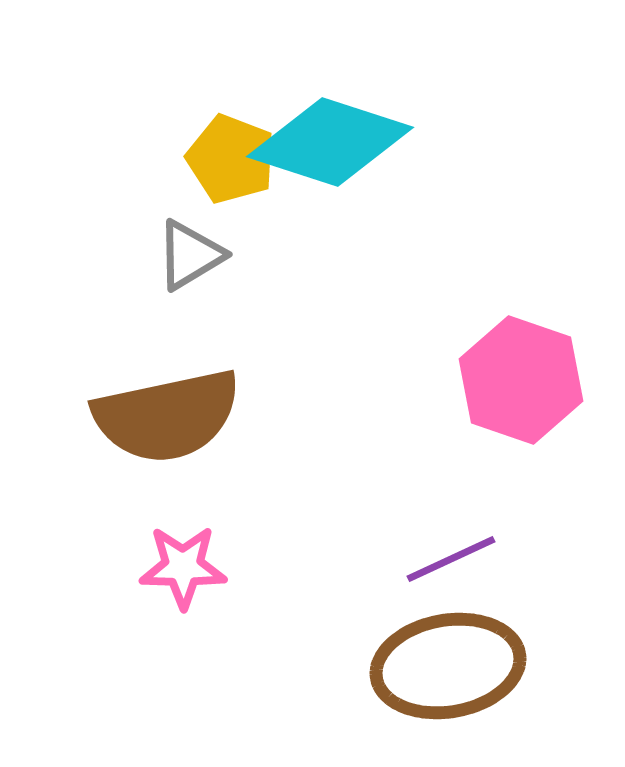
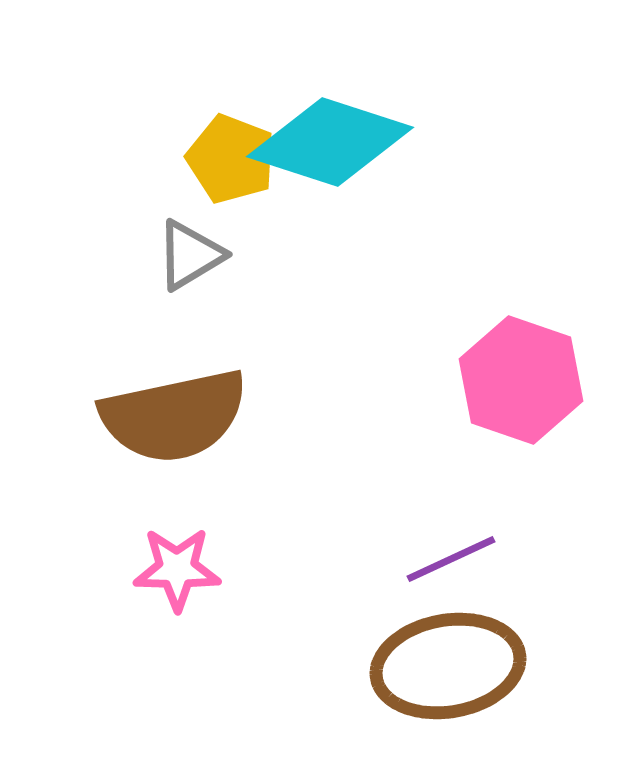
brown semicircle: moved 7 px right
pink star: moved 6 px left, 2 px down
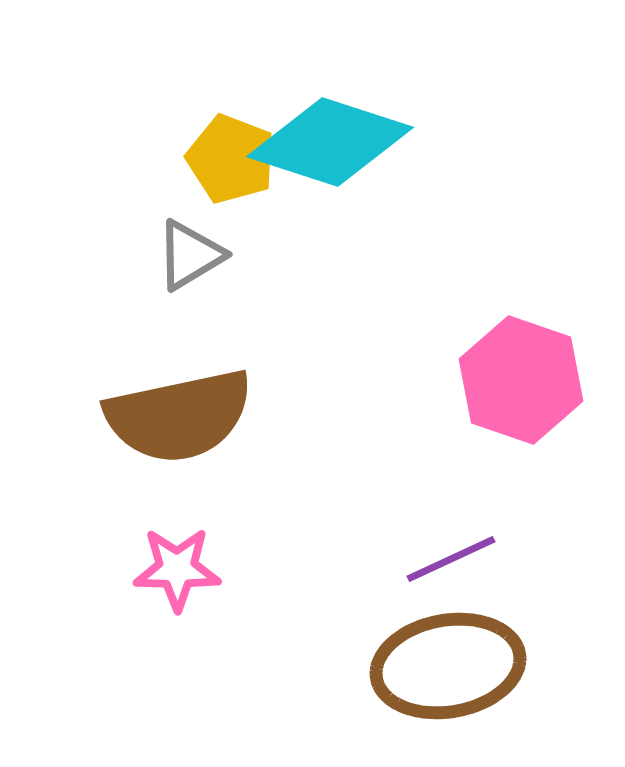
brown semicircle: moved 5 px right
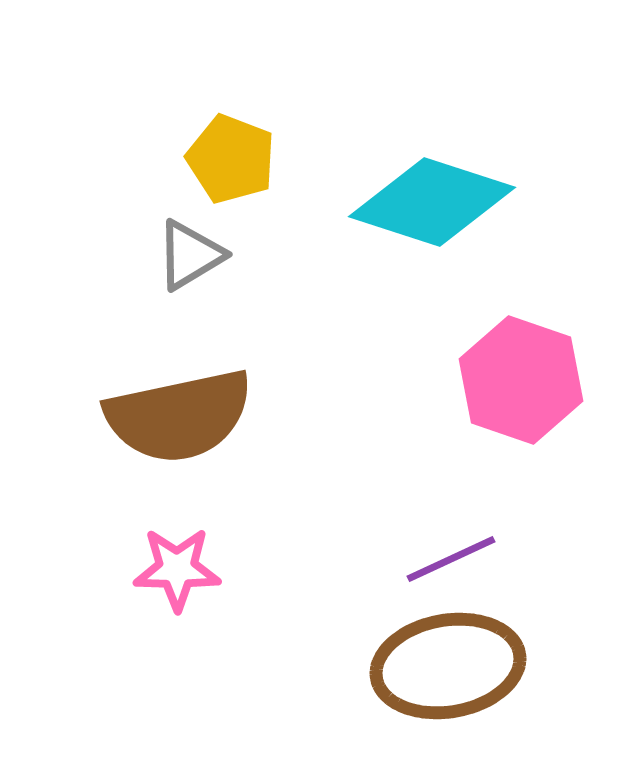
cyan diamond: moved 102 px right, 60 px down
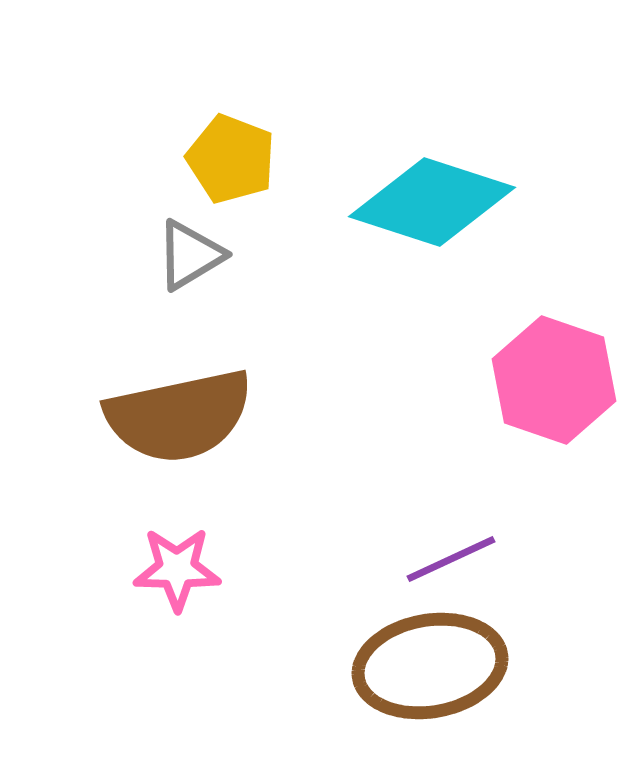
pink hexagon: moved 33 px right
brown ellipse: moved 18 px left
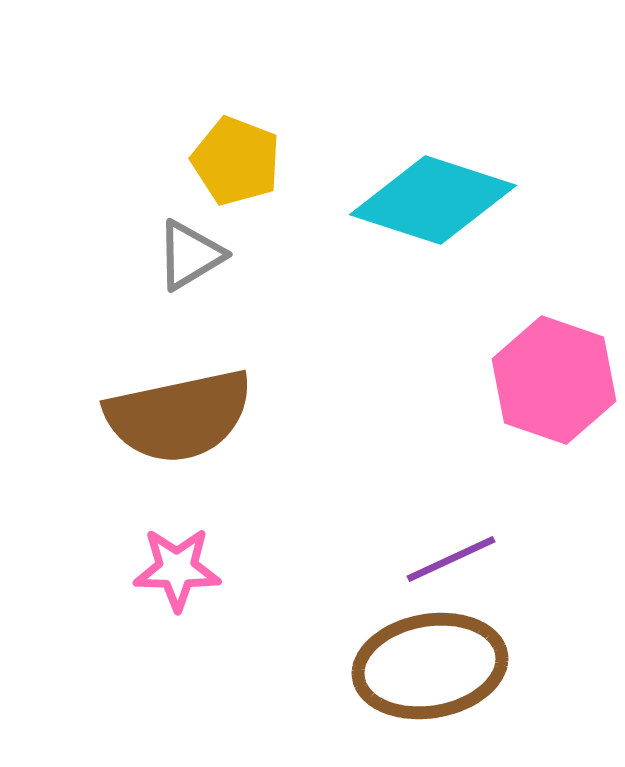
yellow pentagon: moved 5 px right, 2 px down
cyan diamond: moved 1 px right, 2 px up
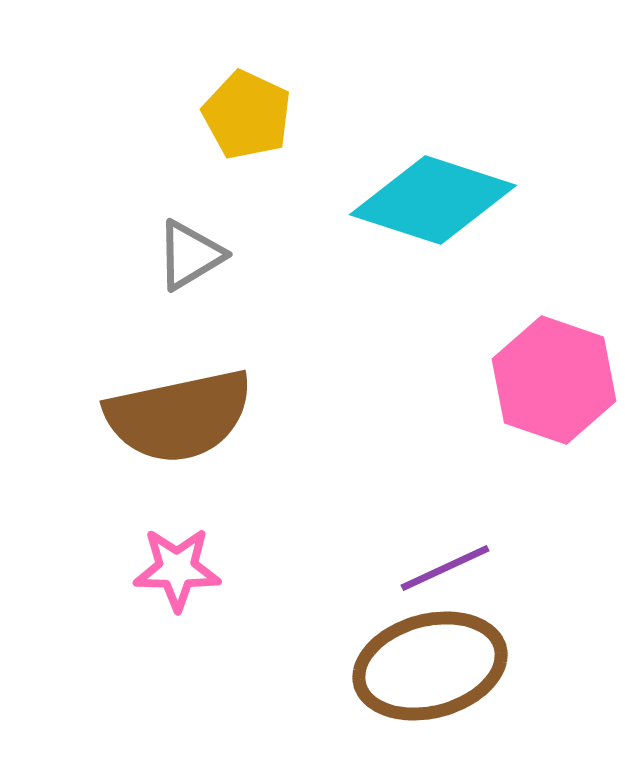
yellow pentagon: moved 11 px right, 46 px up; rotated 4 degrees clockwise
purple line: moved 6 px left, 9 px down
brown ellipse: rotated 5 degrees counterclockwise
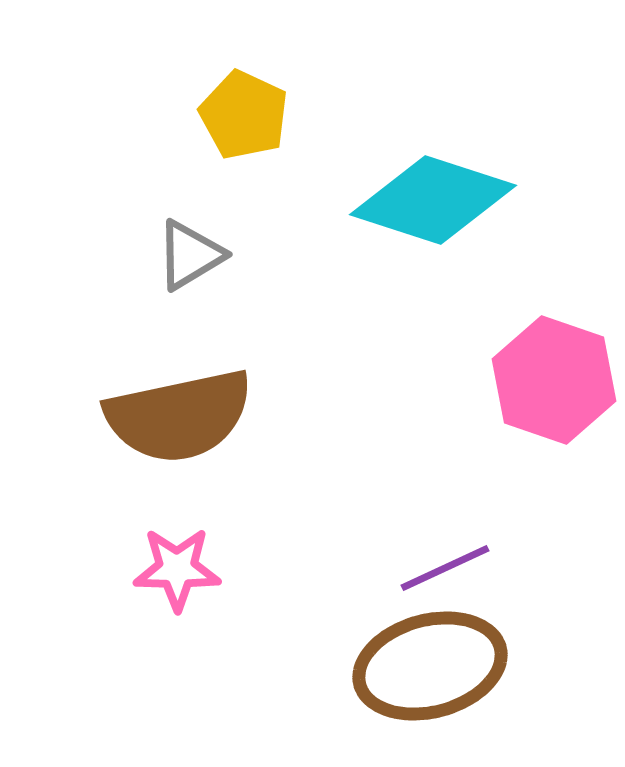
yellow pentagon: moved 3 px left
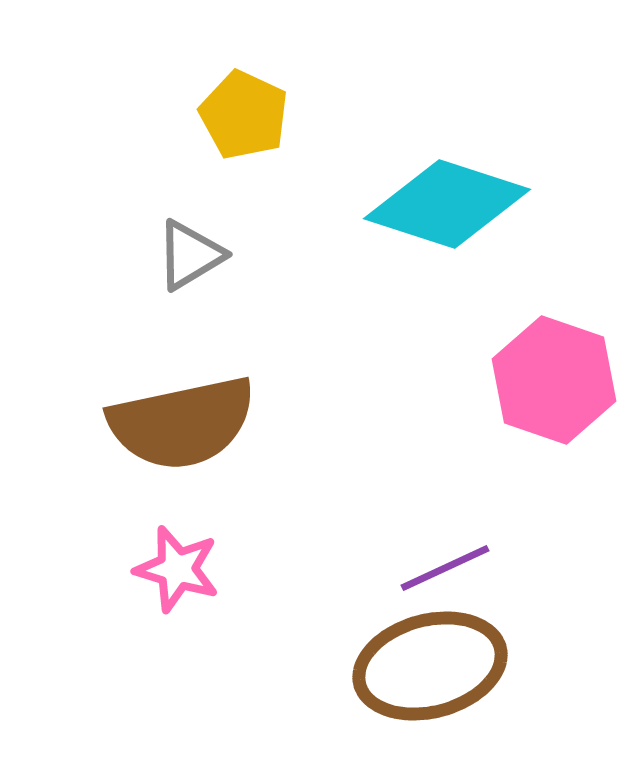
cyan diamond: moved 14 px right, 4 px down
brown semicircle: moved 3 px right, 7 px down
pink star: rotated 16 degrees clockwise
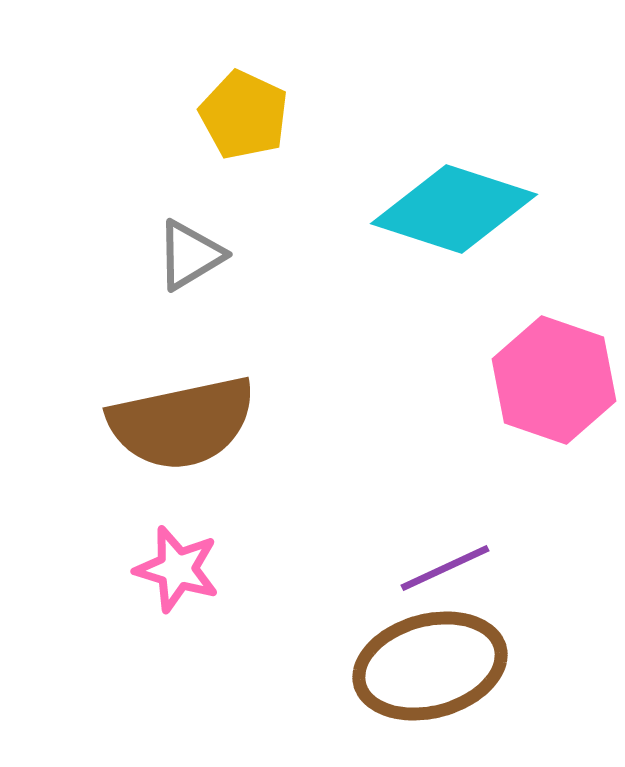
cyan diamond: moved 7 px right, 5 px down
